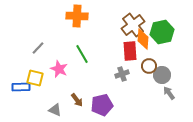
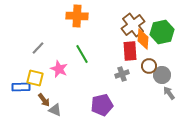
brown arrow: moved 33 px left
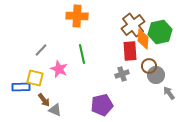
green hexagon: moved 2 px left
gray line: moved 3 px right, 2 px down
green line: rotated 18 degrees clockwise
gray circle: moved 6 px left
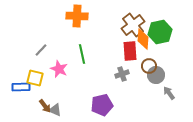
brown arrow: moved 1 px right, 6 px down
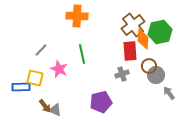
purple pentagon: moved 1 px left, 3 px up
